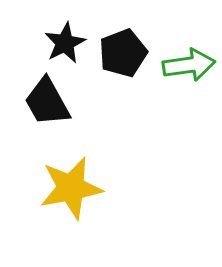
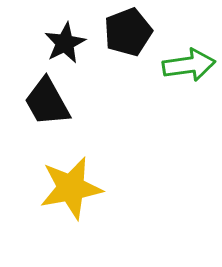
black pentagon: moved 5 px right, 21 px up
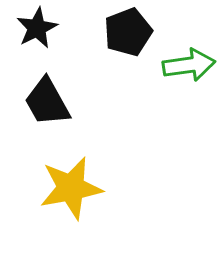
black star: moved 28 px left, 15 px up
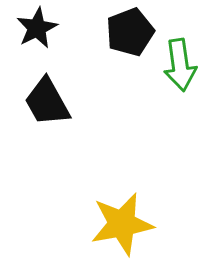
black pentagon: moved 2 px right
green arrow: moved 9 px left; rotated 90 degrees clockwise
yellow star: moved 51 px right, 36 px down
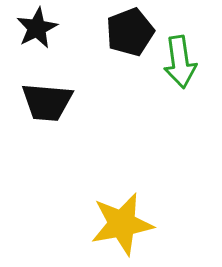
green arrow: moved 3 px up
black trapezoid: rotated 56 degrees counterclockwise
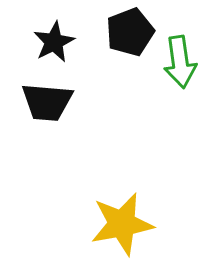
black star: moved 17 px right, 14 px down
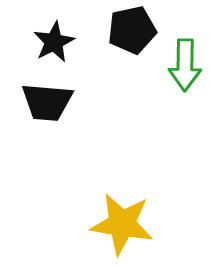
black pentagon: moved 2 px right, 2 px up; rotated 9 degrees clockwise
green arrow: moved 5 px right, 3 px down; rotated 9 degrees clockwise
yellow star: rotated 20 degrees clockwise
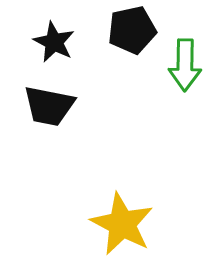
black star: rotated 18 degrees counterclockwise
black trapezoid: moved 2 px right, 4 px down; rotated 6 degrees clockwise
yellow star: rotated 18 degrees clockwise
